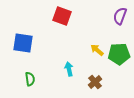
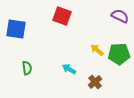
purple semicircle: rotated 96 degrees clockwise
blue square: moved 7 px left, 14 px up
cyan arrow: rotated 48 degrees counterclockwise
green semicircle: moved 3 px left, 11 px up
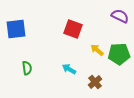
red square: moved 11 px right, 13 px down
blue square: rotated 15 degrees counterclockwise
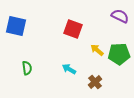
blue square: moved 3 px up; rotated 20 degrees clockwise
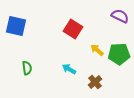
red square: rotated 12 degrees clockwise
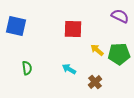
red square: rotated 30 degrees counterclockwise
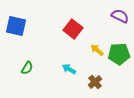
red square: rotated 36 degrees clockwise
green semicircle: rotated 40 degrees clockwise
